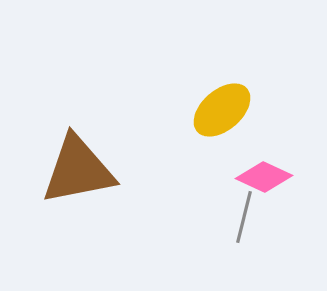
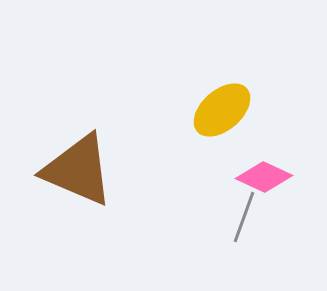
brown triangle: rotated 34 degrees clockwise
gray line: rotated 6 degrees clockwise
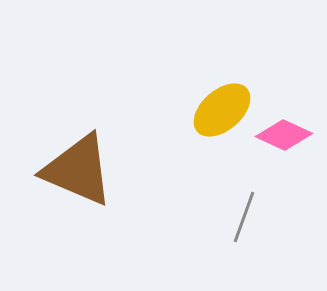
pink diamond: moved 20 px right, 42 px up
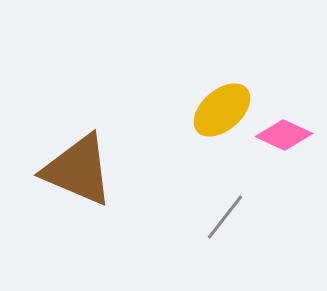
gray line: moved 19 px left; rotated 18 degrees clockwise
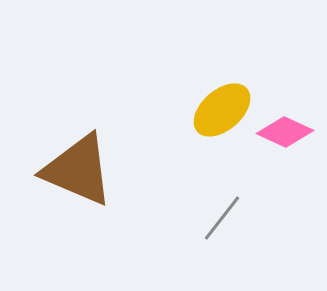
pink diamond: moved 1 px right, 3 px up
gray line: moved 3 px left, 1 px down
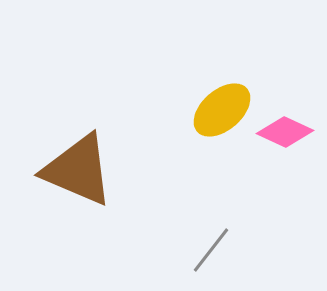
gray line: moved 11 px left, 32 px down
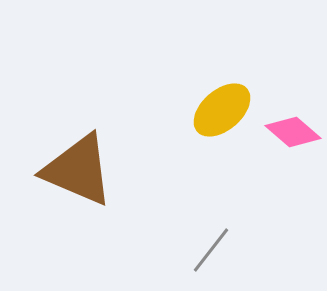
pink diamond: moved 8 px right; rotated 16 degrees clockwise
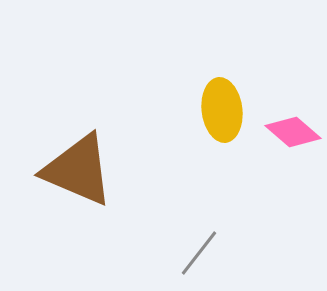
yellow ellipse: rotated 56 degrees counterclockwise
gray line: moved 12 px left, 3 px down
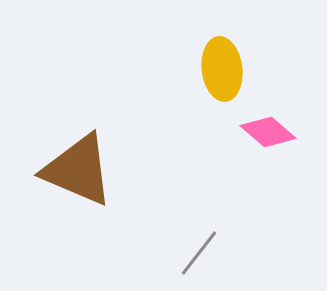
yellow ellipse: moved 41 px up
pink diamond: moved 25 px left
